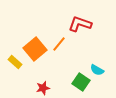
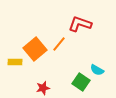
yellow rectangle: rotated 40 degrees counterclockwise
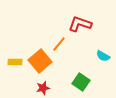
orange square: moved 5 px right, 12 px down
cyan semicircle: moved 6 px right, 14 px up
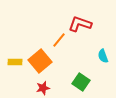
orange line: moved 4 px up
cyan semicircle: rotated 40 degrees clockwise
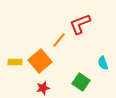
red L-shape: rotated 40 degrees counterclockwise
cyan semicircle: moved 7 px down
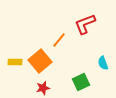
red L-shape: moved 5 px right
green square: rotated 30 degrees clockwise
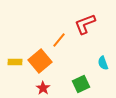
green square: moved 2 px down
red star: rotated 24 degrees counterclockwise
